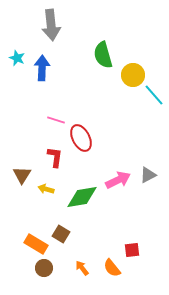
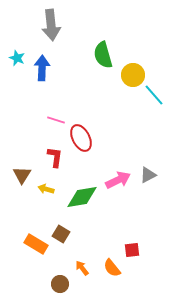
brown circle: moved 16 px right, 16 px down
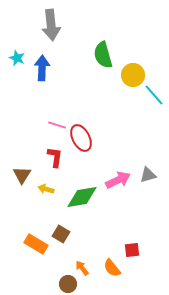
pink line: moved 1 px right, 5 px down
gray triangle: rotated 12 degrees clockwise
brown circle: moved 8 px right
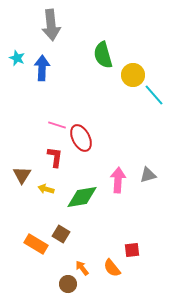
pink arrow: rotated 60 degrees counterclockwise
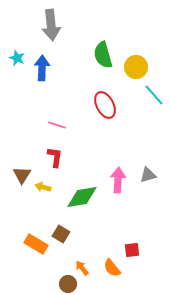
yellow circle: moved 3 px right, 8 px up
red ellipse: moved 24 px right, 33 px up
yellow arrow: moved 3 px left, 2 px up
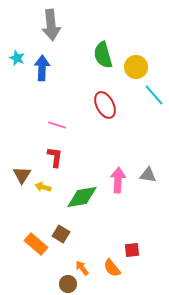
gray triangle: rotated 24 degrees clockwise
orange rectangle: rotated 10 degrees clockwise
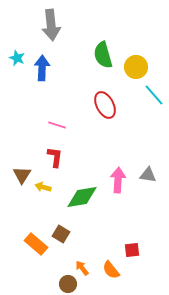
orange semicircle: moved 1 px left, 2 px down
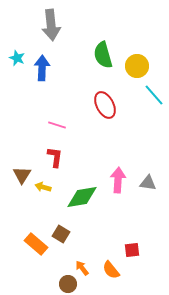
yellow circle: moved 1 px right, 1 px up
gray triangle: moved 8 px down
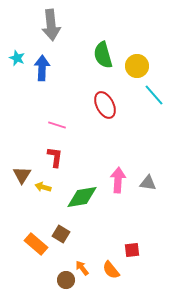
brown circle: moved 2 px left, 4 px up
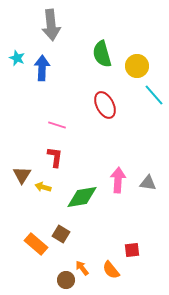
green semicircle: moved 1 px left, 1 px up
